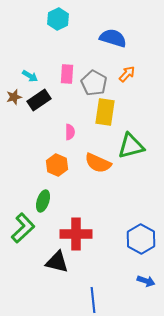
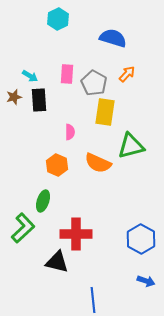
black rectangle: rotated 60 degrees counterclockwise
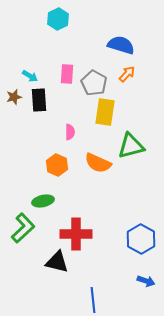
blue semicircle: moved 8 px right, 7 px down
green ellipse: rotated 60 degrees clockwise
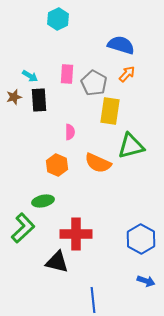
yellow rectangle: moved 5 px right, 1 px up
